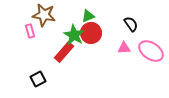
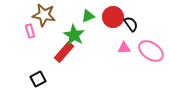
red circle: moved 22 px right, 16 px up
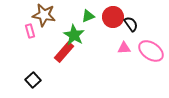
black square: moved 5 px left, 1 px down; rotated 14 degrees counterclockwise
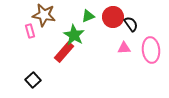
pink ellipse: moved 1 px up; rotated 50 degrees clockwise
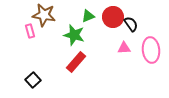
green star: rotated 15 degrees counterclockwise
red rectangle: moved 12 px right, 10 px down
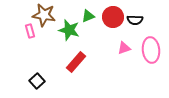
black semicircle: moved 4 px right, 4 px up; rotated 126 degrees clockwise
green star: moved 5 px left, 5 px up
pink triangle: rotated 16 degrees counterclockwise
black square: moved 4 px right, 1 px down
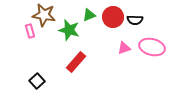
green triangle: moved 1 px right, 1 px up
pink ellipse: moved 1 px right, 3 px up; rotated 70 degrees counterclockwise
